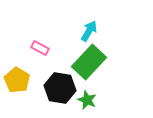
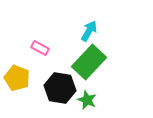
yellow pentagon: moved 2 px up; rotated 10 degrees counterclockwise
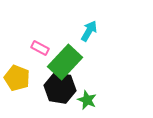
green rectangle: moved 24 px left
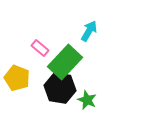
pink rectangle: rotated 12 degrees clockwise
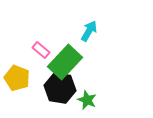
pink rectangle: moved 1 px right, 2 px down
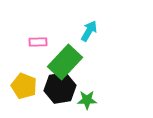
pink rectangle: moved 3 px left, 8 px up; rotated 42 degrees counterclockwise
yellow pentagon: moved 7 px right, 8 px down
black hexagon: rotated 20 degrees counterclockwise
green star: rotated 24 degrees counterclockwise
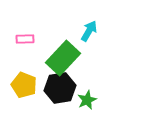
pink rectangle: moved 13 px left, 3 px up
green rectangle: moved 2 px left, 4 px up
yellow pentagon: moved 1 px up
green star: rotated 24 degrees counterclockwise
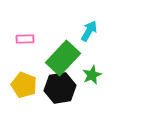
green star: moved 5 px right, 25 px up
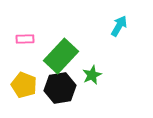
cyan arrow: moved 30 px right, 5 px up
green rectangle: moved 2 px left, 2 px up
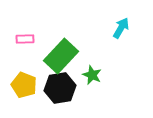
cyan arrow: moved 2 px right, 2 px down
green star: rotated 24 degrees counterclockwise
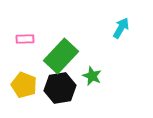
green star: moved 1 px down
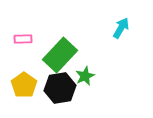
pink rectangle: moved 2 px left
green rectangle: moved 1 px left, 1 px up
green star: moved 7 px left; rotated 24 degrees clockwise
yellow pentagon: rotated 15 degrees clockwise
